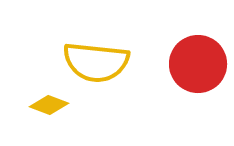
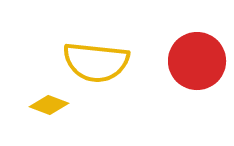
red circle: moved 1 px left, 3 px up
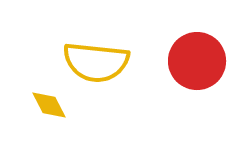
yellow diamond: rotated 42 degrees clockwise
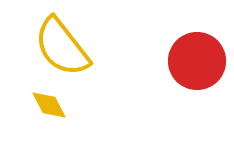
yellow semicircle: moved 34 px left, 15 px up; rotated 46 degrees clockwise
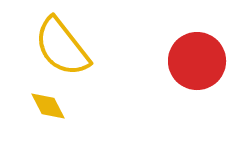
yellow diamond: moved 1 px left, 1 px down
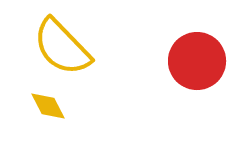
yellow semicircle: rotated 6 degrees counterclockwise
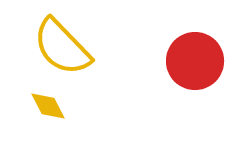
red circle: moved 2 px left
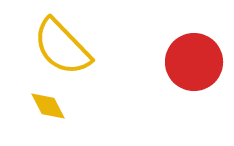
red circle: moved 1 px left, 1 px down
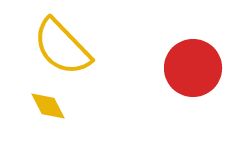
red circle: moved 1 px left, 6 px down
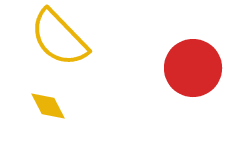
yellow semicircle: moved 3 px left, 9 px up
